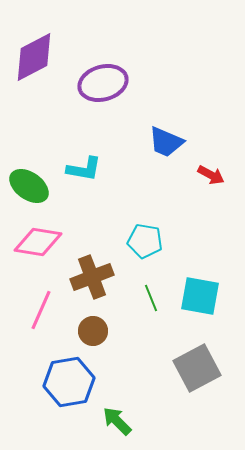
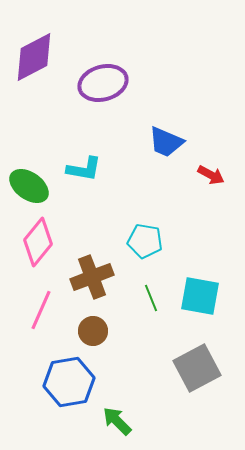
pink diamond: rotated 60 degrees counterclockwise
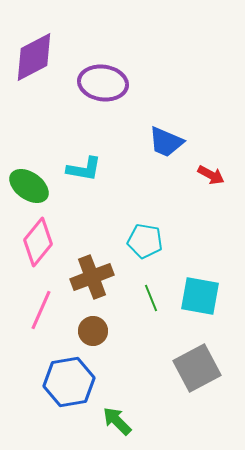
purple ellipse: rotated 24 degrees clockwise
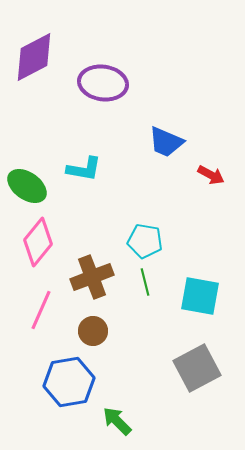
green ellipse: moved 2 px left
green line: moved 6 px left, 16 px up; rotated 8 degrees clockwise
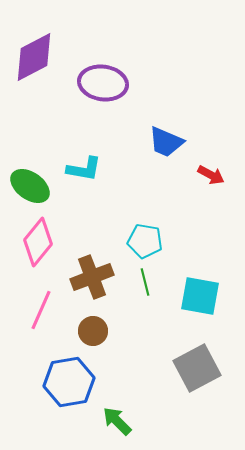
green ellipse: moved 3 px right
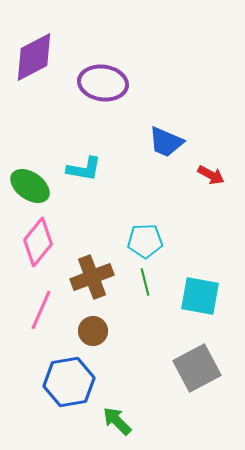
cyan pentagon: rotated 12 degrees counterclockwise
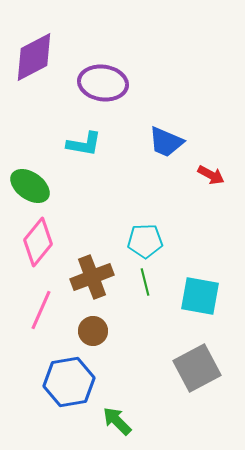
cyan L-shape: moved 25 px up
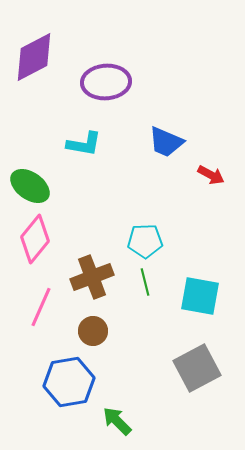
purple ellipse: moved 3 px right, 1 px up; rotated 12 degrees counterclockwise
pink diamond: moved 3 px left, 3 px up
pink line: moved 3 px up
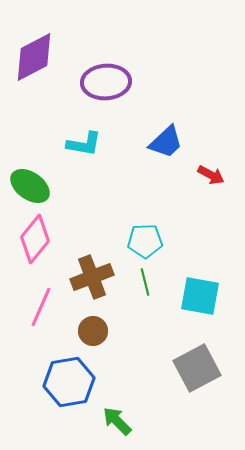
blue trapezoid: rotated 66 degrees counterclockwise
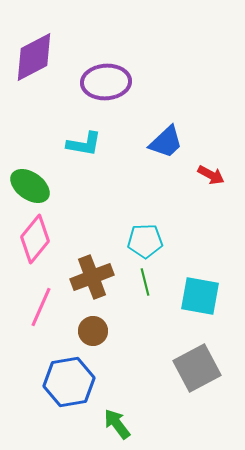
green arrow: moved 3 px down; rotated 8 degrees clockwise
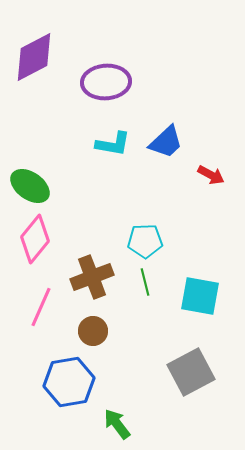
cyan L-shape: moved 29 px right
gray square: moved 6 px left, 4 px down
